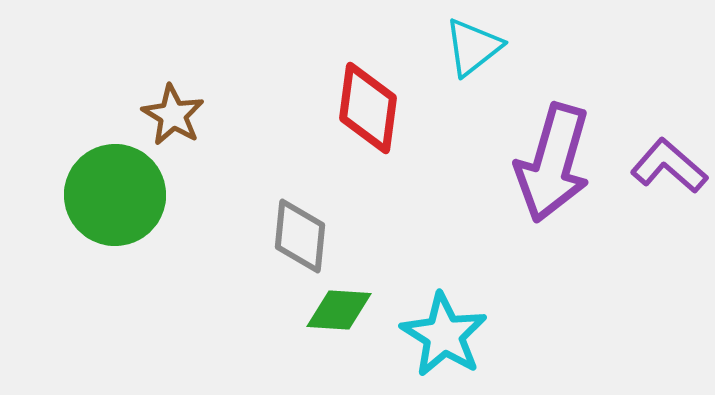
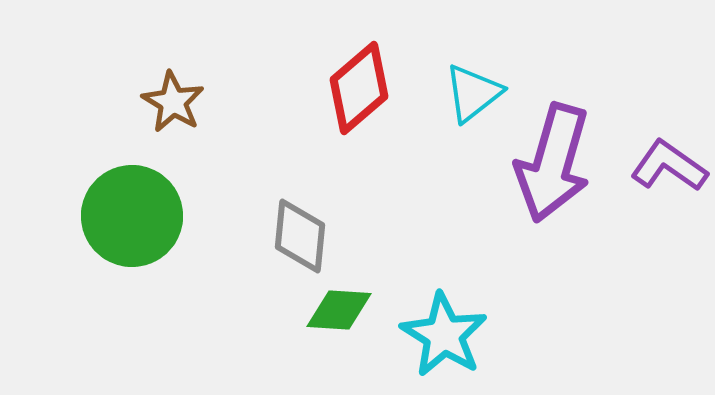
cyan triangle: moved 46 px down
red diamond: moved 9 px left, 20 px up; rotated 42 degrees clockwise
brown star: moved 13 px up
purple L-shape: rotated 6 degrees counterclockwise
green circle: moved 17 px right, 21 px down
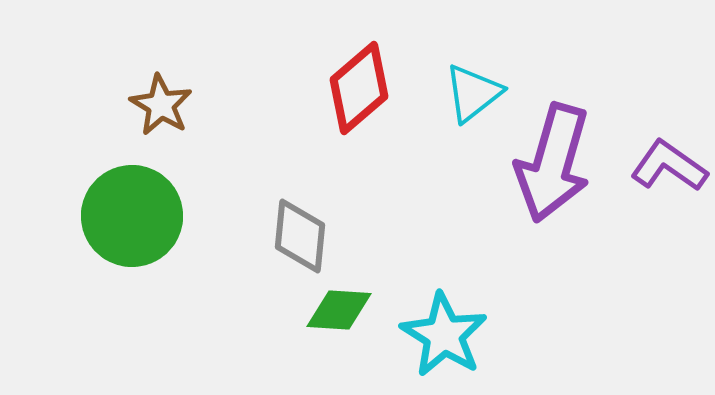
brown star: moved 12 px left, 3 px down
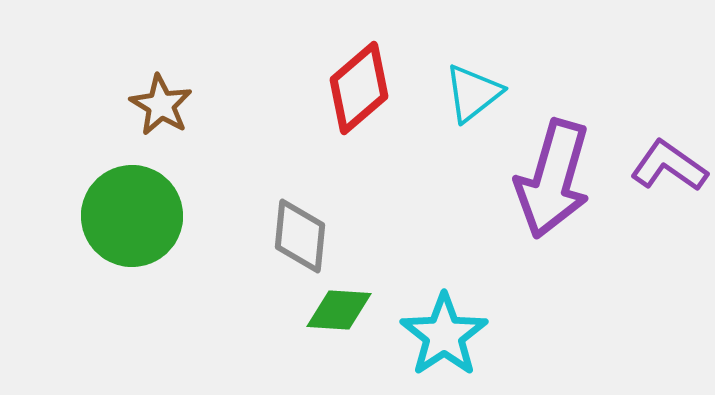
purple arrow: moved 16 px down
cyan star: rotated 6 degrees clockwise
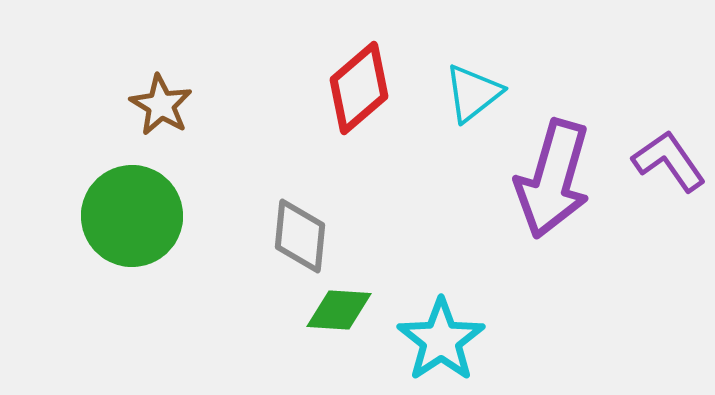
purple L-shape: moved 5 px up; rotated 20 degrees clockwise
cyan star: moved 3 px left, 5 px down
